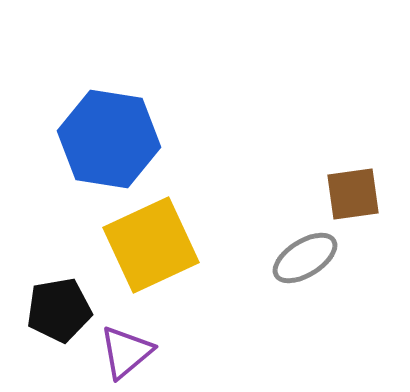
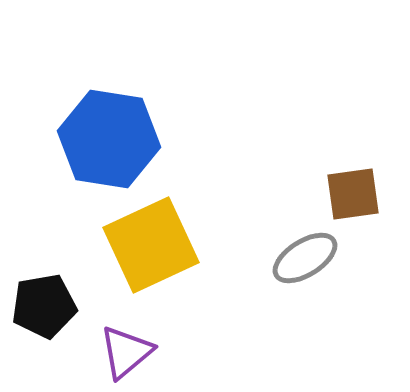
black pentagon: moved 15 px left, 4 px up
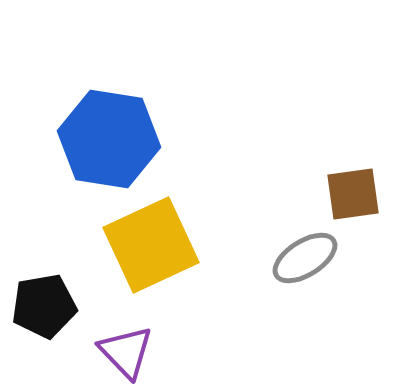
purple triangle: rotated 34 degrees counterclockwise
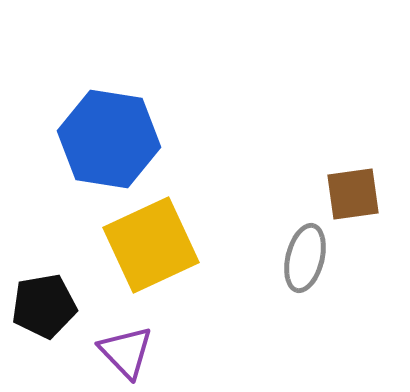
gray ellipse: rotated 44 degrees counterclockwise
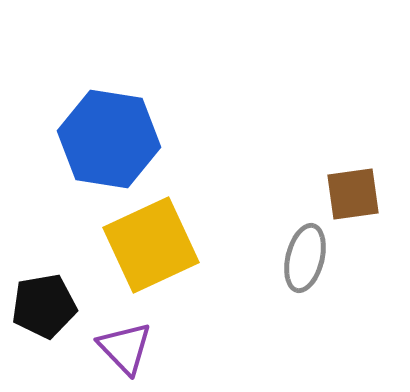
purple triangle: moved 1 px left, 4 px up
